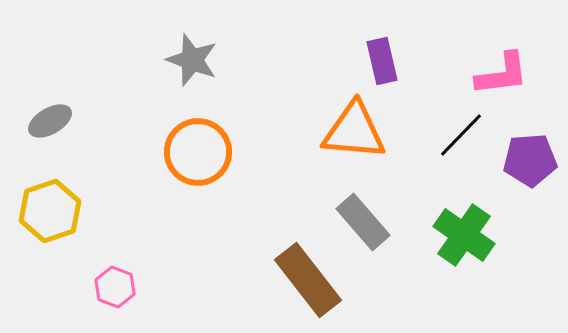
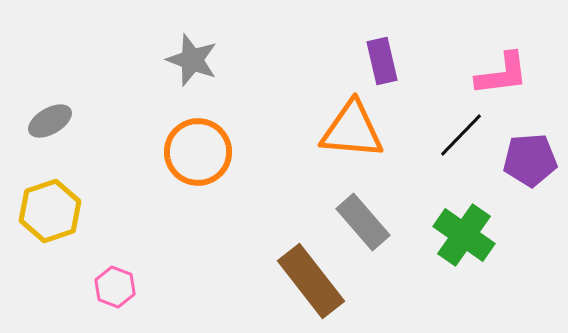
orange triangle: moved 2 px left, 1 px up
brown rectangle: moved 3 px right, 1 px down
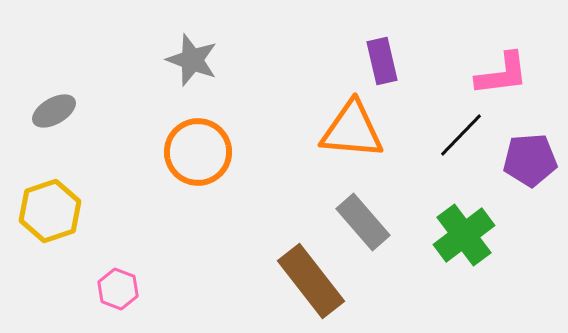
gray ellipse: moved 4 px right, 10 px up
green cross: rotated 18 degrees clockwise
pink hexagon: moved 3 px right, 2 px down
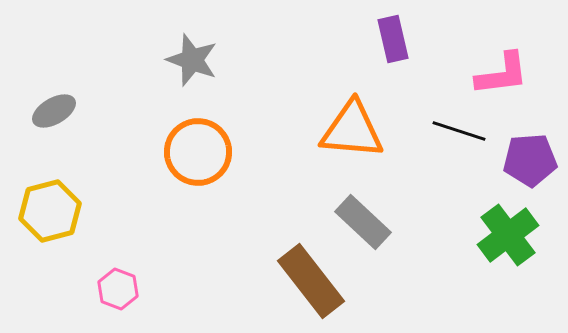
purple rectangle: moved 11 px right, 22 px up
black line: moved 2 px left, 4 px up; rotated 64 degrees clockwise
yellow hexagon: rotated 4 degrees clockwise
gray rectangle: rotated 6 degrees counterclockwise
green cross: moved 44 px right
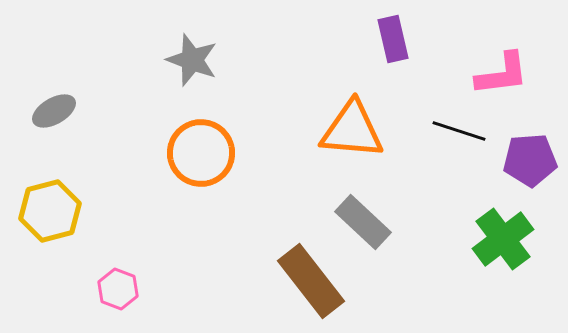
orange circle: moved 3 px right, 1 px down
green cross: moved 5 px left, 4 px down
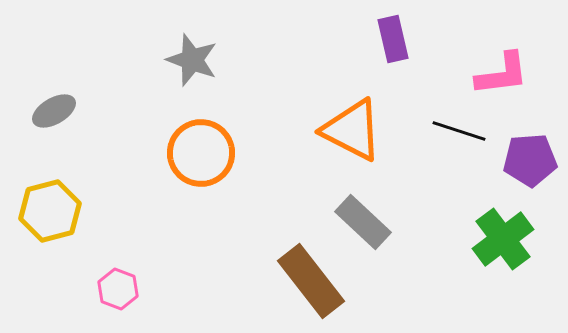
orange triangle: rotated 22 degrees clockwise
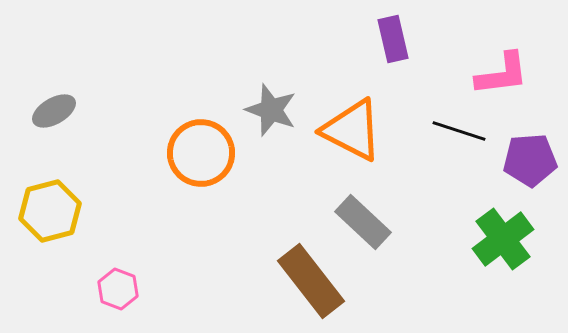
gray star: moved 79 px right, 50 px down
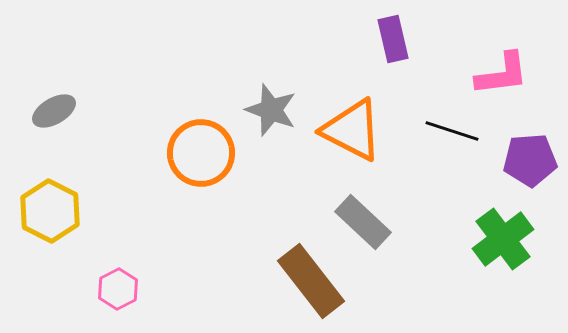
black line: moved 7 px left
yellow hexagon: rotated 18 degrees counterclockwise
pink hexagon: rotated 12 degrees clockwise
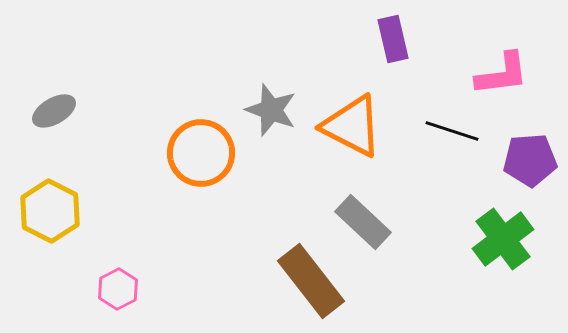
orange triangle: moved 4 px up
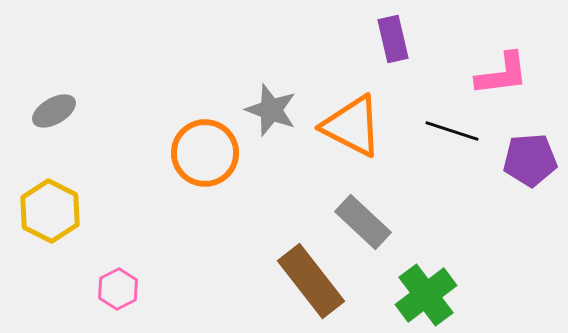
orange circle: moved 4 px right
green cross: moved 77 px left, 56 px down
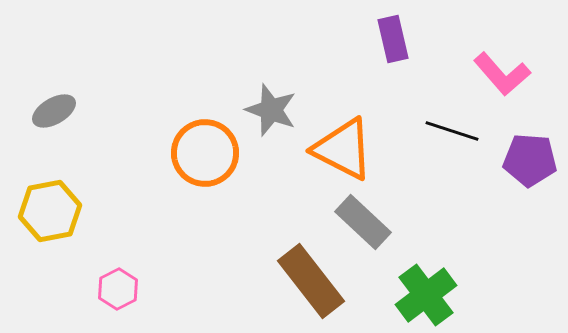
pink L-shape: rotated 56 degrees clockwise
orange triangle: moved 9 px left, 23 px down
purple pentagon: rotated 8 degrees clockwise
yellow hexagon: rotated 22 degrees clockwise
